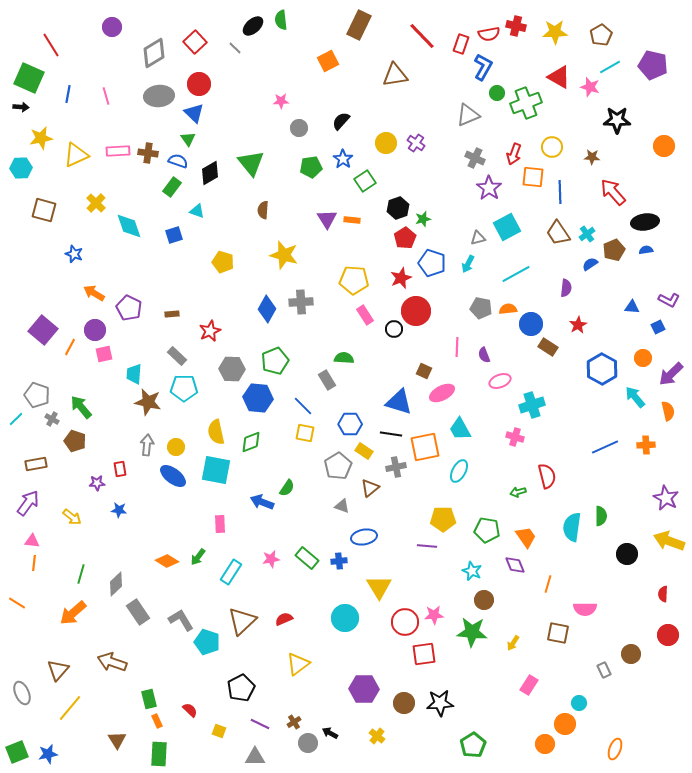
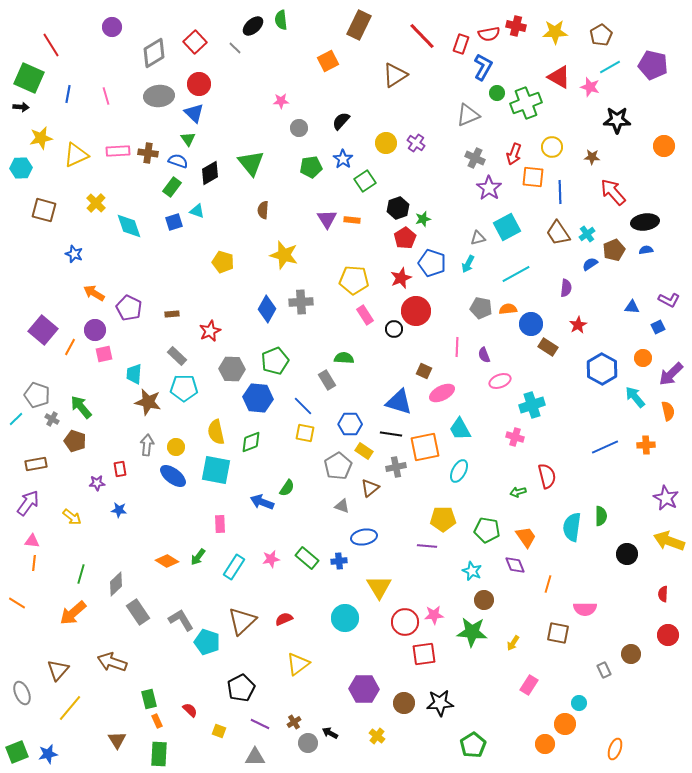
brown triangle at (395, 75): rotated 24 degrees counterclockwise
blue square at (174, 235): moved 13 px up
cyan rectangle at (231, 572): moved 3 px right, 5 px up
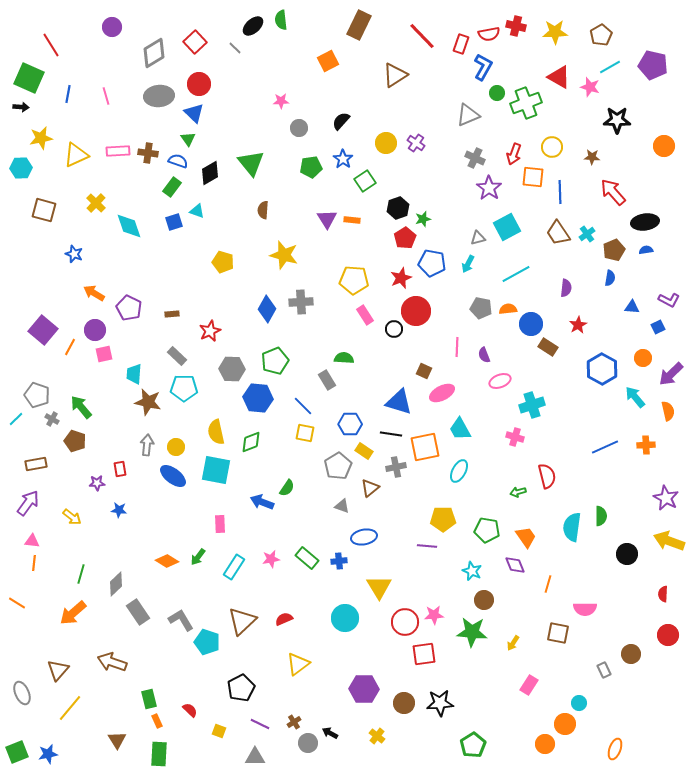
blue pentagon at (432, 263): rotated 8 degrees counterclockwise
blue semicircle at (590, 264): moved 20 px right, 14 px down; rotated 133 degrees clockwise
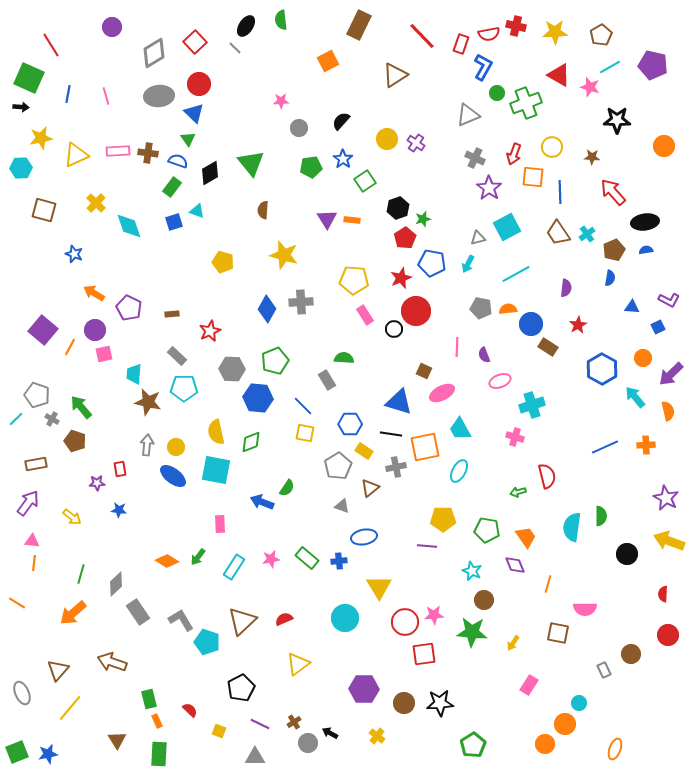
black ellipse at (253, 26): moved 7 px left; rotated 15 degrees counterclockwise
red triangle at (559, 77): moved 2 px up
yellow circle at (386, 143): moved 1 px right, 4 px up
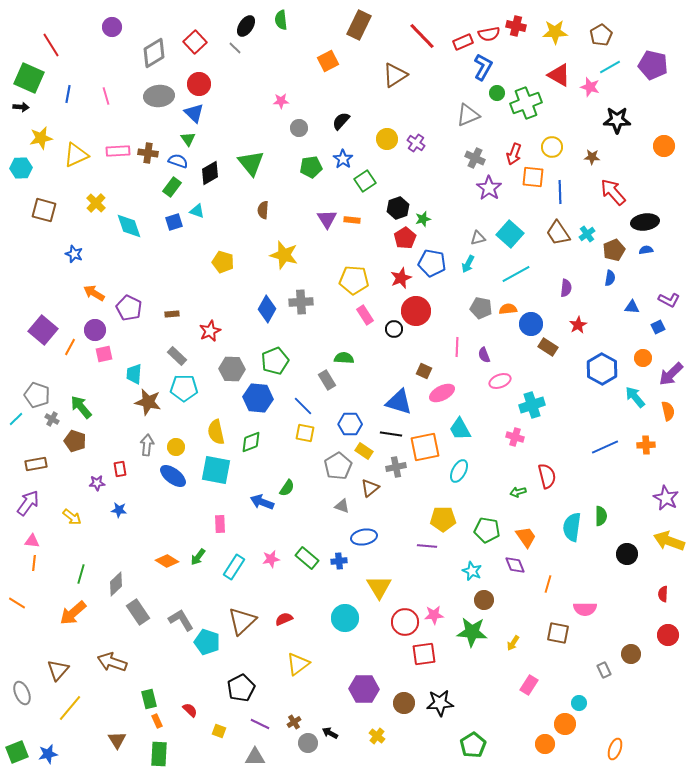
red rectangle at (461, 44): moved 2 px right, 2 px up; rotated 48 degrees clockwise
cyan square at (507, 227): moved 3 px right, 7 px down; rotated 20 degrees counterclockwise
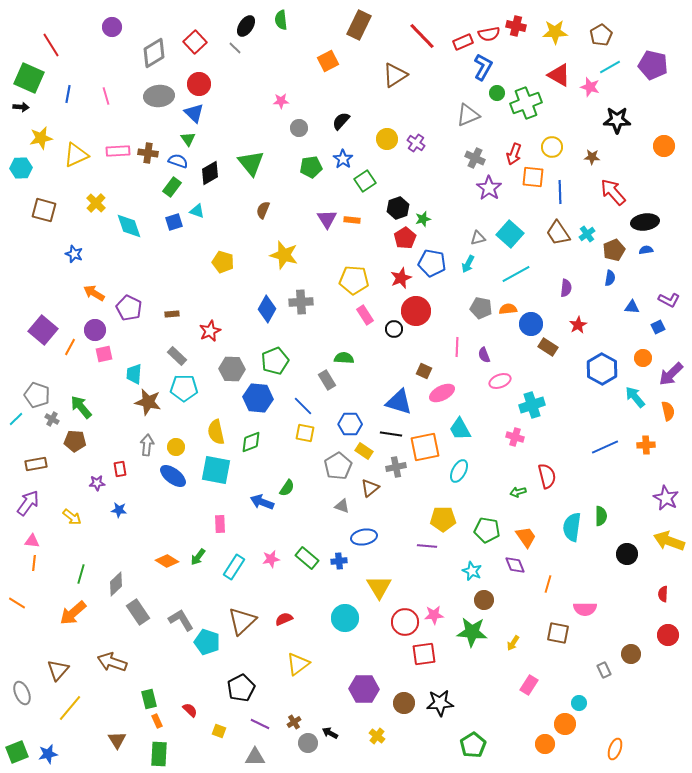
brown semicircle at (263, 210): rotated 18 degrees clockwise
brown pentagon at (75, 441): rotated 15 degrees counterclockwise
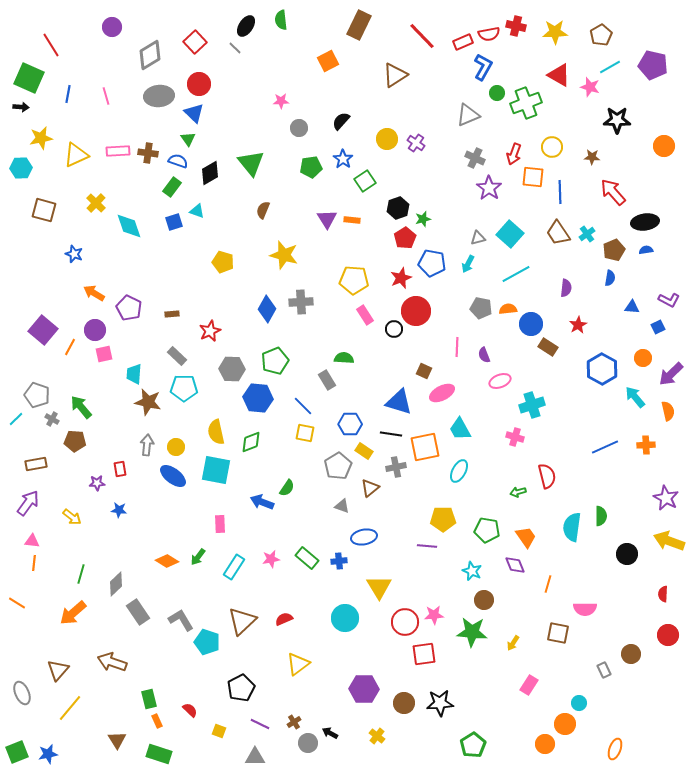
gray diamond at (154, 53): moved 4 px left, 2 px down
green rectangle at (159, 754): rotated 75 degrees counterclockwise
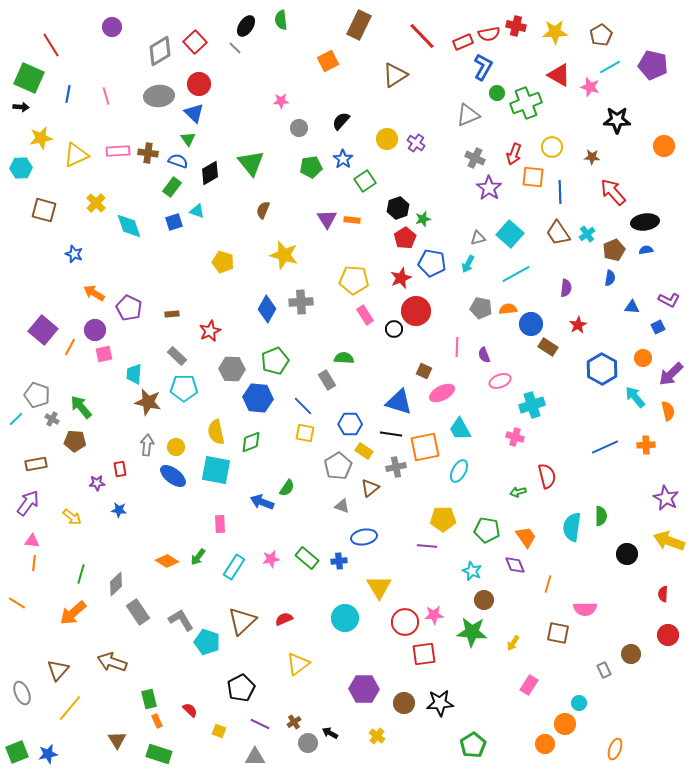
gray diamond at (150, 55): moved 10 px right, 4 px up
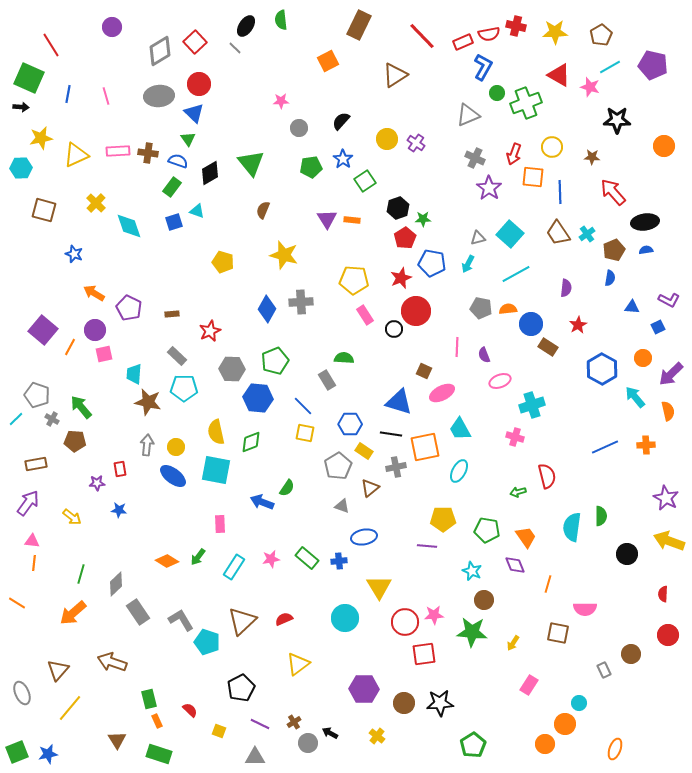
green star at (423, 219): rotated 14 degrees clockwise
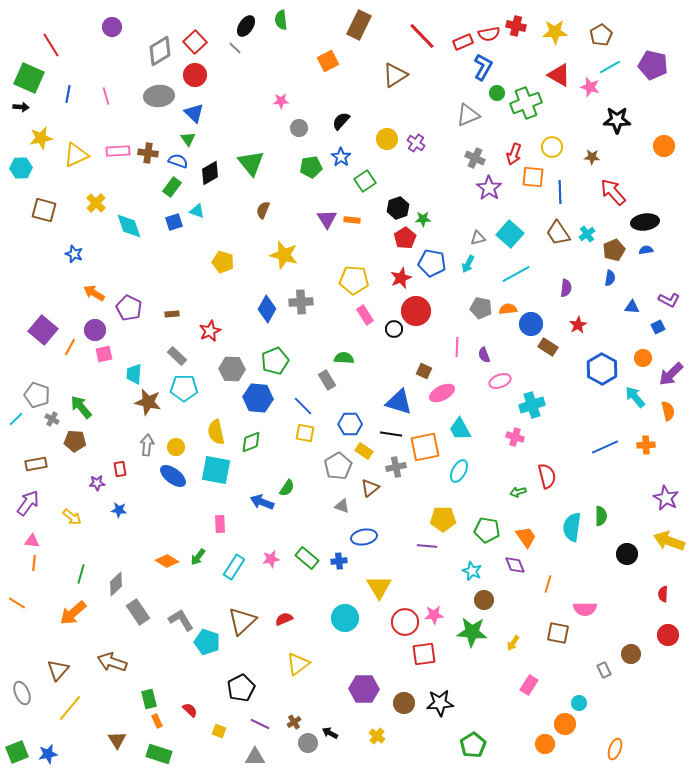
red circle at (199, 84): moved 4 px left, 9 px up
blue star at (343, 159): moved 2 px left, 2 px up
